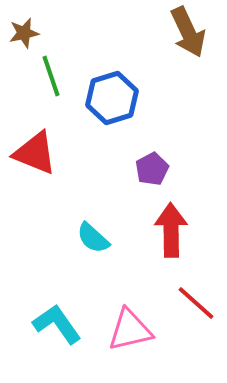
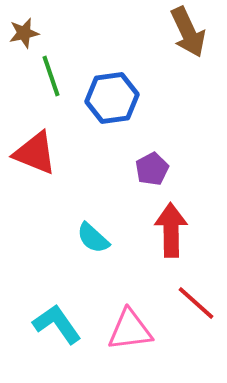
blue hexagon: rotated 9 degrees clockwise
pink triangle: rotated 6 degrees clockwise
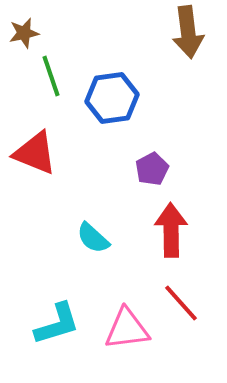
brown arrow: rotated 18 degrees clockwise
red line: moved 15 px left; rotated 6 degrees clockwise
cyan L-shape: rotated 108 degrees clockwise
pink triangle: moved 3 px left, 1 px up
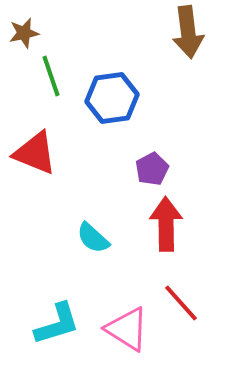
red arrow: moved 5 px left, 6 px up
pink triangle: rotated 39 degrees clockwise
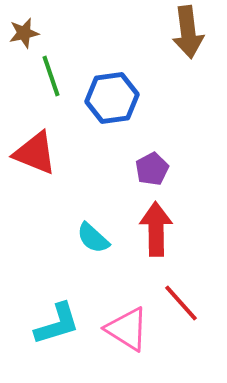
red arrow: moved 10 px left, 5 px down
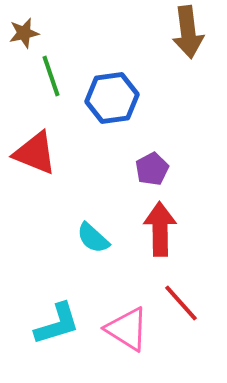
red arrow: moved 4 px right
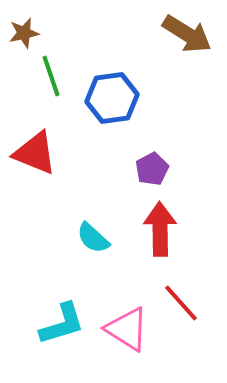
brown arrow: moved 1 px left, 2 px down; rotated 51 degrees counterclockwise
cyan L-shape: moved 5 px right
